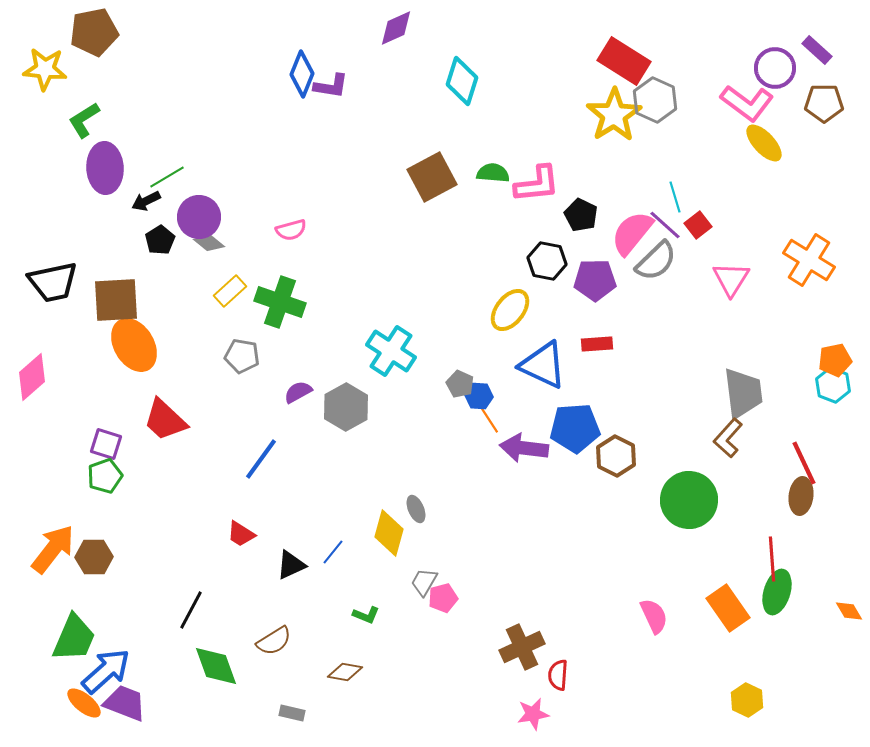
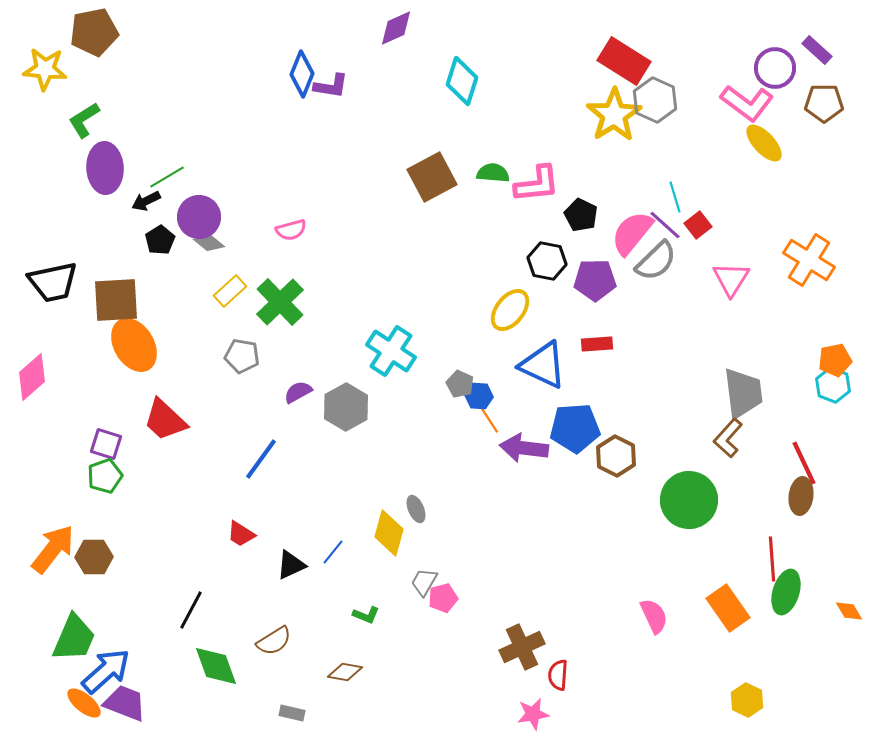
green cross at (280, 302): rotated 27 degrees clockwise
green ellipse at (777, 592): moved 9 px right
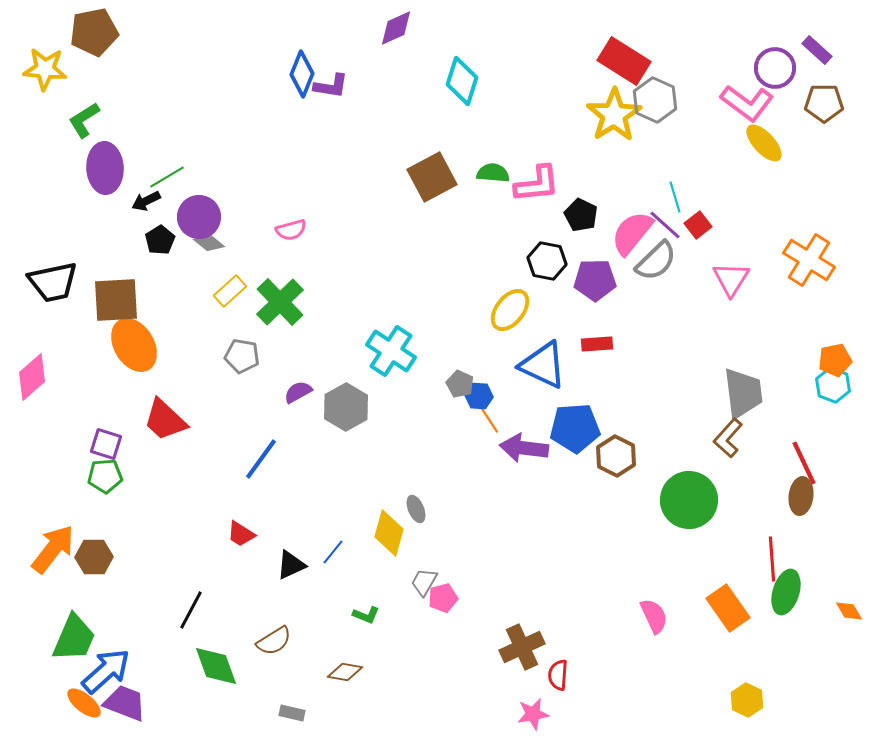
green pentagon at (105, 476): rotated 16 degrees clockwise
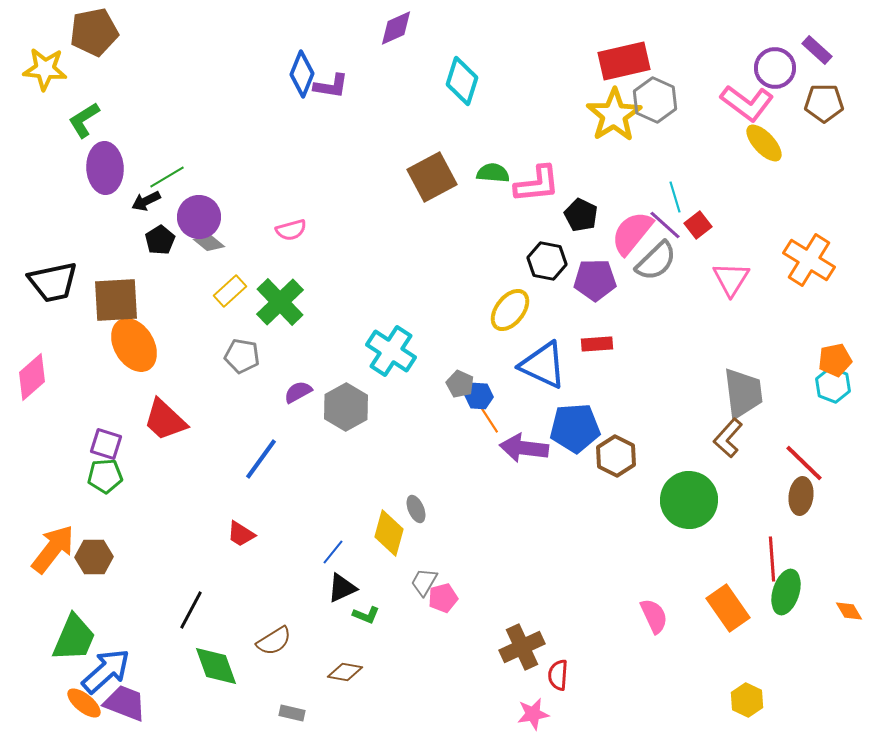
red rectangle at (624, 61): rotated 45 degrees counterclockwise
red line at (804, 463): rotated 21 degrees counterclockwise
black triangle at (291, 565): moved 51 px right, 23 px down
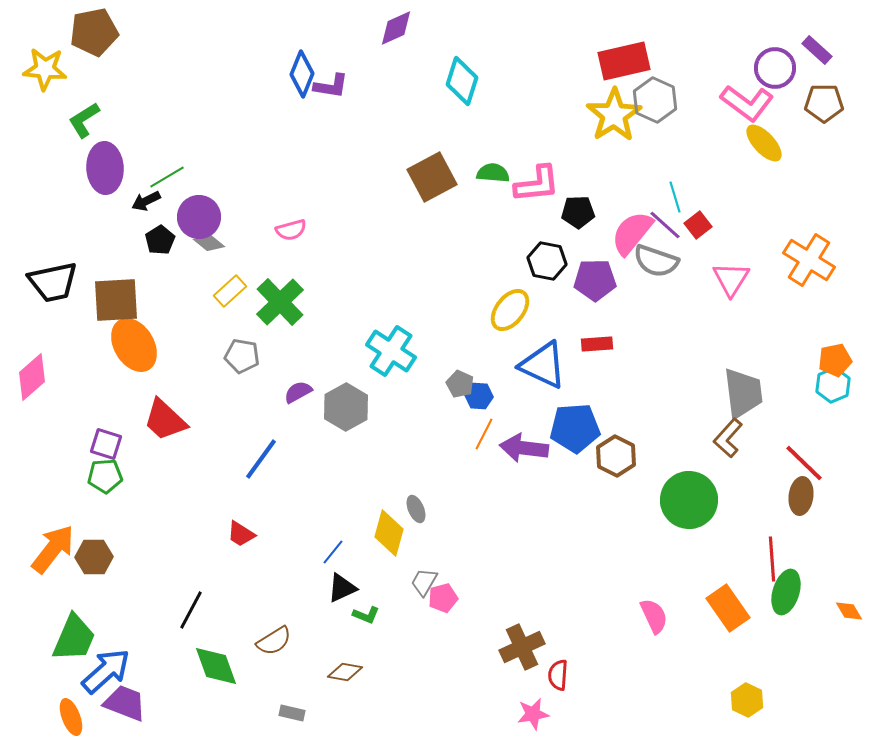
black pentagon at (581, 215): moved 3 px left, 3 px up; rotated 28 degrees counterclockwise
gray semicircle at (656, 261): rotated 63 degrees clockwise
cyan hexagon at (833, 385): rotated 16 degrees clockwise
orange line at (488, 418): moved 4 px left, 16 px down; rotated 60 degrees clockwise
orange ellipse at (84, 703): moved 13 px left, 14 px down; rotated 30 degrees clockwise
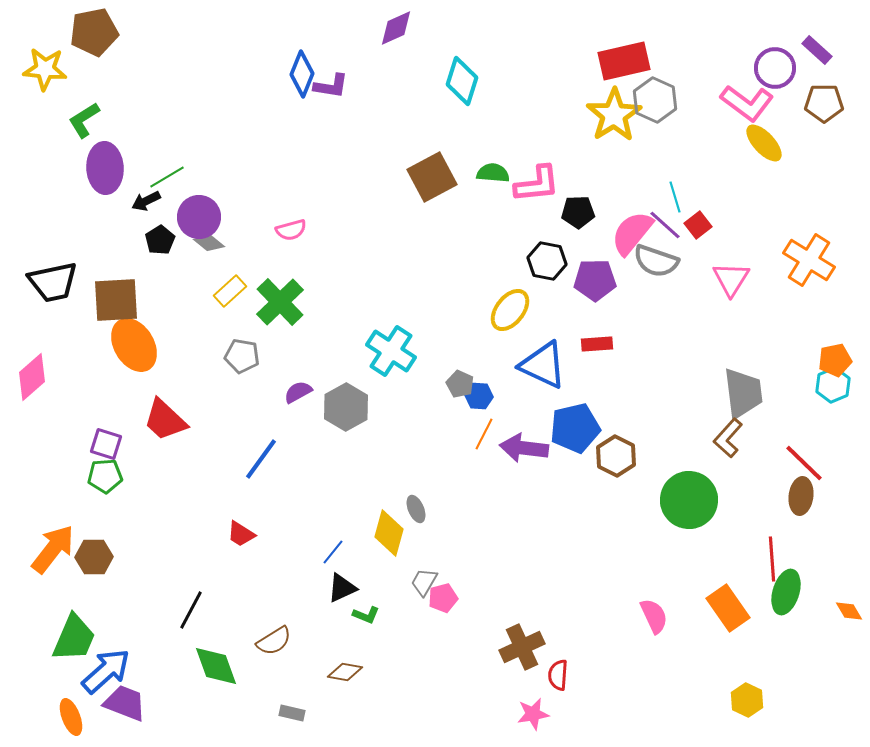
blue pentagon at (575, 428): rotated 9 degrees counterclockwise
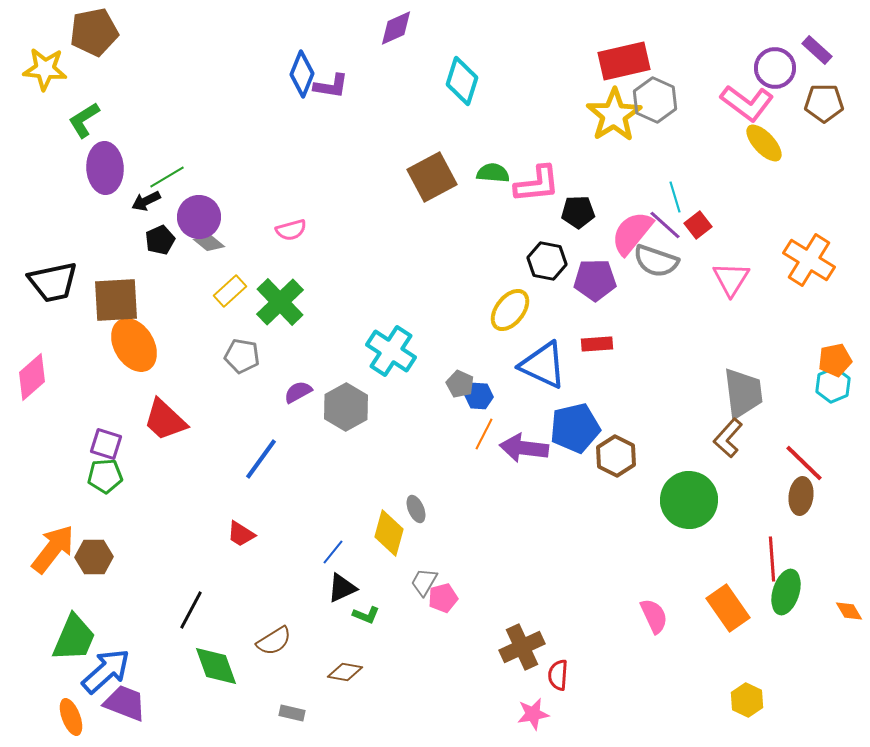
black pentagon at (160, 240): rotated 8 degrees clockwise
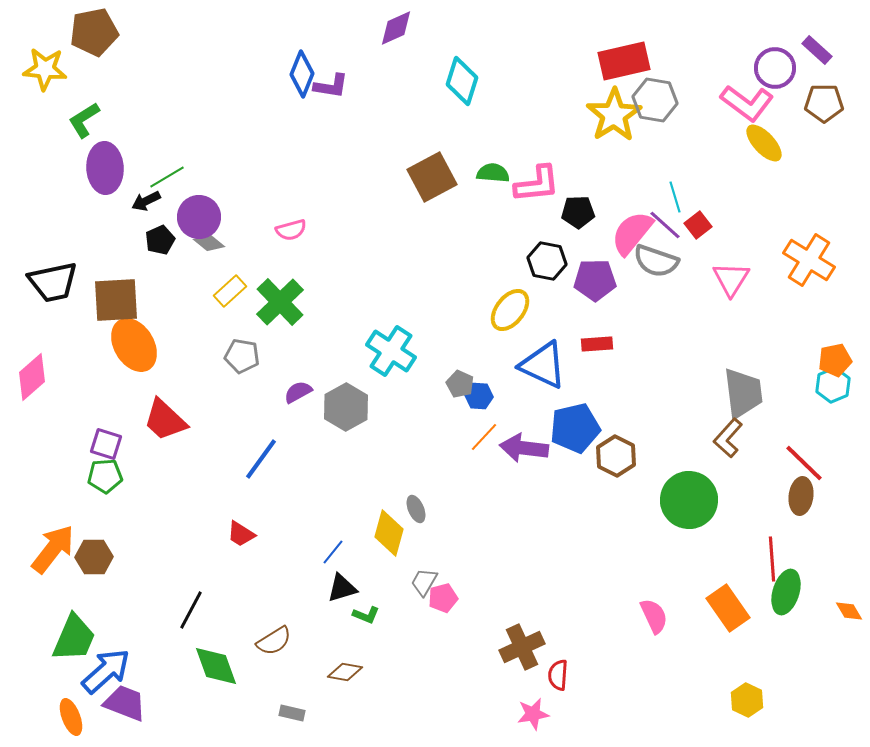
gray hexagon at (655, 100): rotated 15 degrees counterclockwise
orange line at (484, 434): moved 3 px down; rotated 16 degrees clockwise
black triangle at (342, 588): rotated 8 degrees clockwise
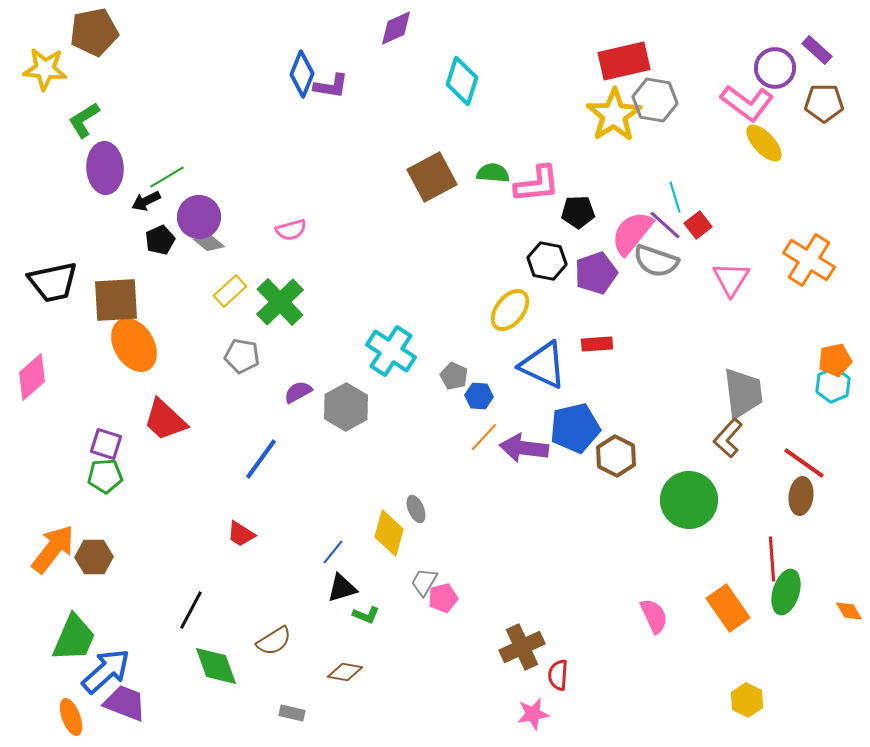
purple pentagon at (595, 280): moved 1 px right, 7 px up; rotated 18 degrees counterclockwise
gray pentagon at (460, 384): moved 6 px left, 8 px up
red line at (804, 463): rotated 9 degrees counterclockwise
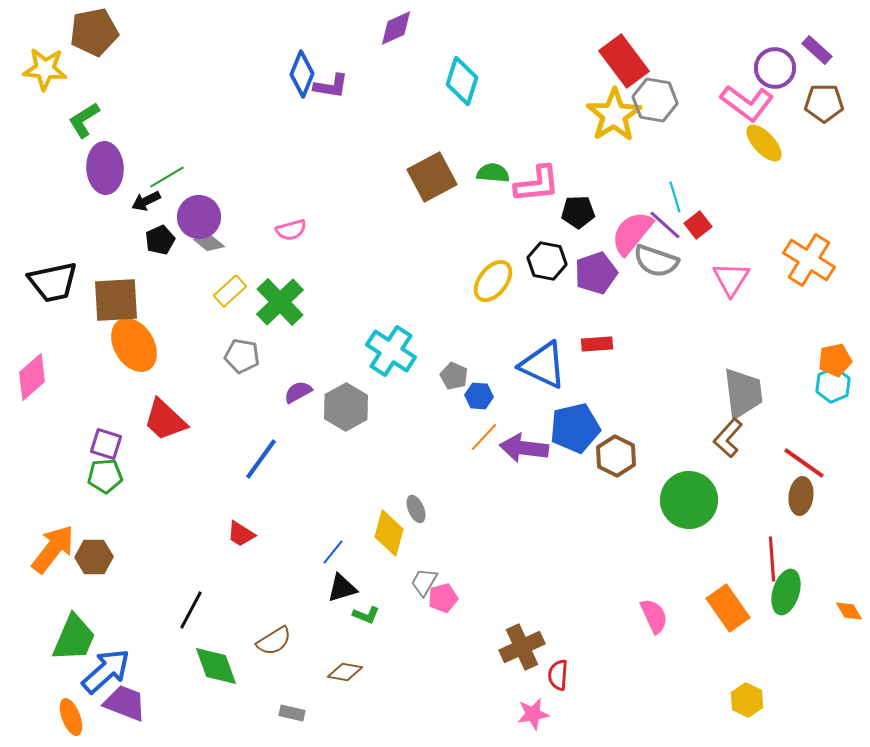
red rectangle at (624, 61): rotated 66 degrees clockwise
yellow ellipse at (510, 310): moved 17 px left, 29 px up
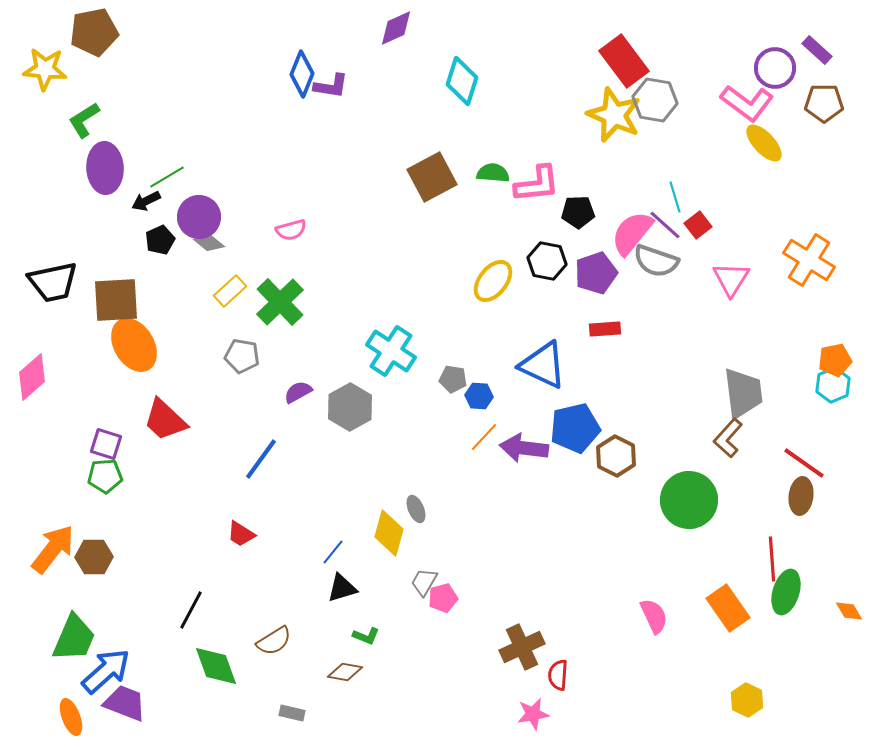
yellow star at (614, 115): rotated 16 degrees counterclockwise
red rectangle at (597, 344): moved 8 px right, 15 px up
gray pentagon at (454, 376): moved 1 px left, 3 px down; rotated 16 degrees counterclockwise
gray hexagon at (346, 407): moved 4 px right
green L-shape at (366, 615): moved 21 px down
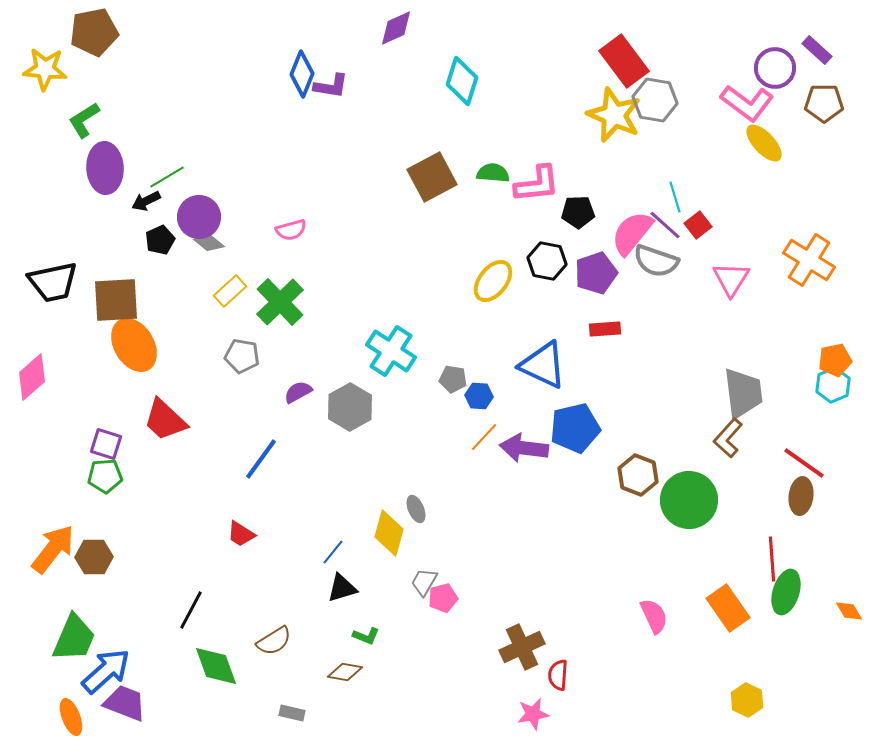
brown hexagon at (616, 456): moved 22 px right, 19 px down; rotated 6 degrees counterclockwise
